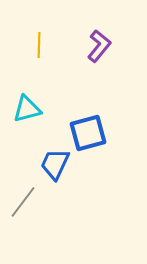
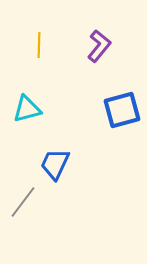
blue square: moved 34 px right, 23 px up
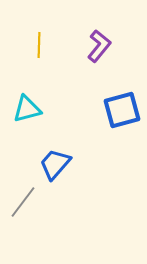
blue trapezoid: rotated 16 degrees clockwise
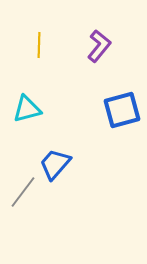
gray line: moved 10 px up
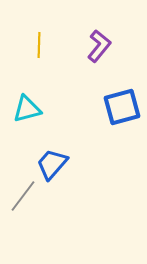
blue square: moved 3 px up
blue trapezoid: moved 3 px left
gray line: moved 4 px down
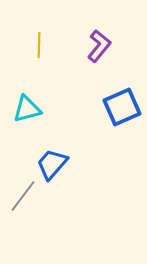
blue square: rotated 9 degrees counterclockwise
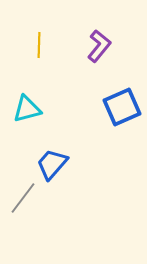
gray line: moved 2 px down
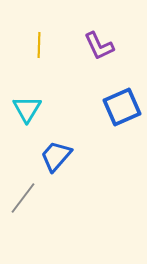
purple L-shape: rotated 116 degrees clockwise
cyan triangle: rotated 44 degrees counterclockwise
blue trapezoid: moved 4 px right, 8 px up
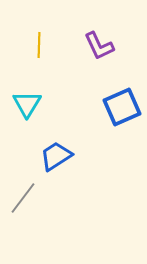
cyan triangle: moved 5 px up
blue trapezoid: rotated 16 degrees clockwise
